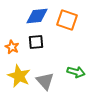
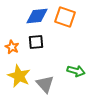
orange square: moved 2 px left, 3 px up
green arrow: moved 1 px up
gray triangle: moved 3 px down
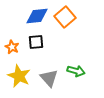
orange square: rotated 30 degrees clockwise
gray triangle: moved 4 px right, 6 px up
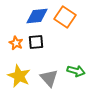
orange square: rotated 15 degrees counterclockwise
orange star: moved 4 px right, 4 px up
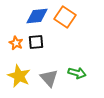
green arrow: moved 1 px right, 2 px down
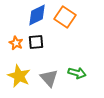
blue diamond: moved 1 px up; rotated 20 degrees counterclockwise
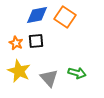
blue diamond: rotated 15 degrees clockwise
black square: moved 1 px up
yellow star: moved 5 px up
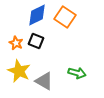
blue diamond: rotated 15 degrees counterclockwise
black square: rotated 28 degrees clockwise
gray triangle: moved 5 px left, 3 px down; rotated 18 degrees counterclockwise
